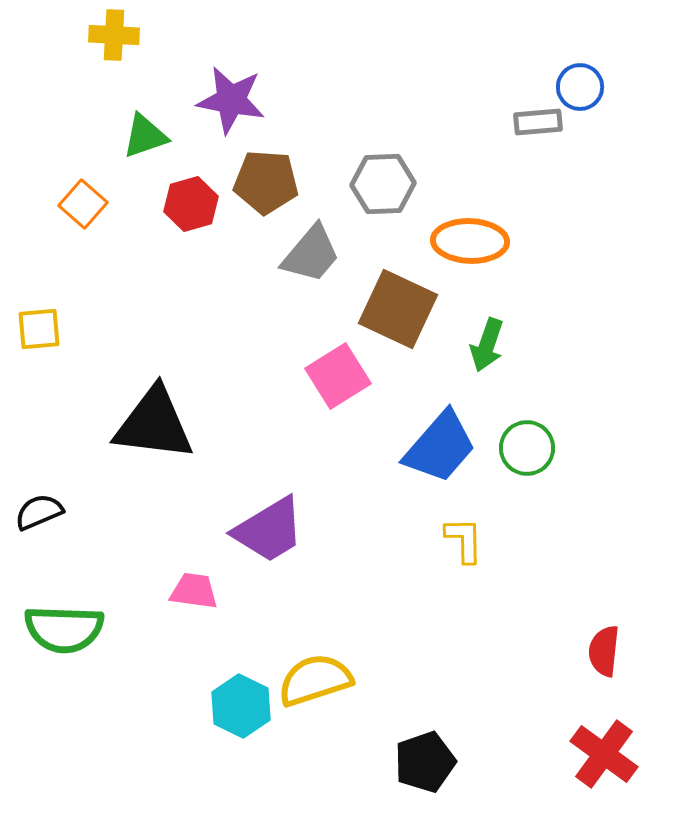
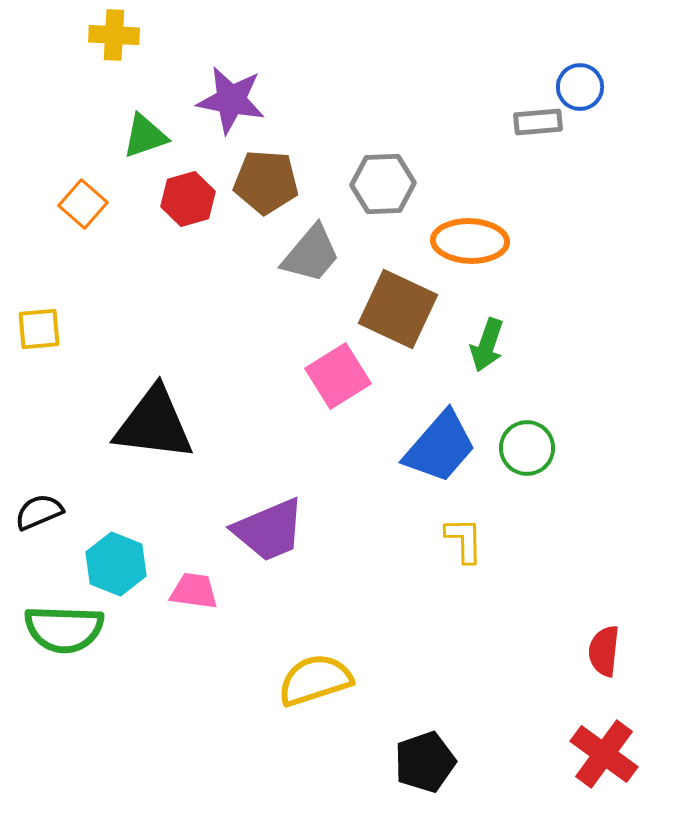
red hexagon: moved 3 px left, 5 px up
purple trapezoid: rotated 8 degrees clockwise
cyan hexagon: moved 125 px left, 142 px up; rotated 4 degrees counterclockwise
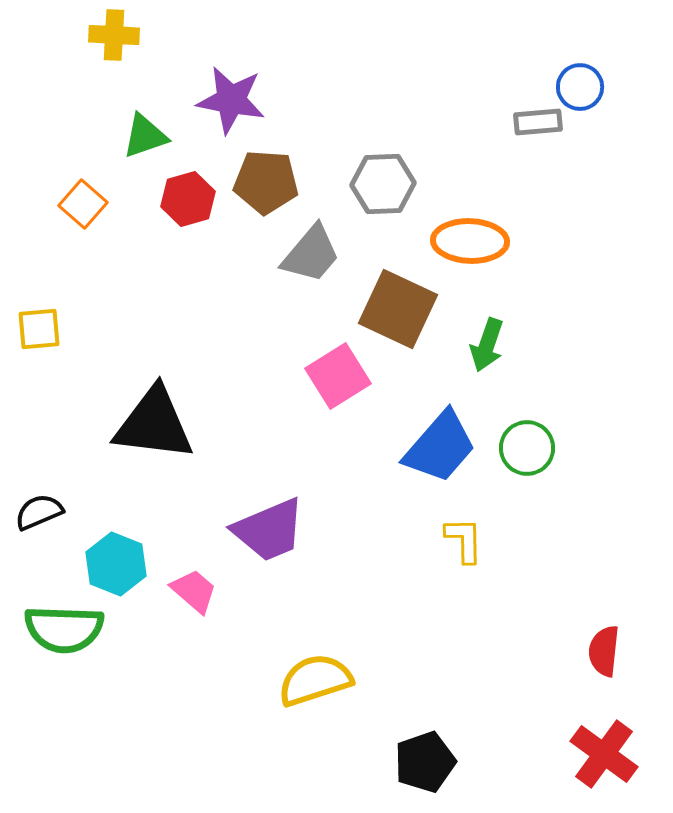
pink trapezoid: rotated 33 degrees clockwise
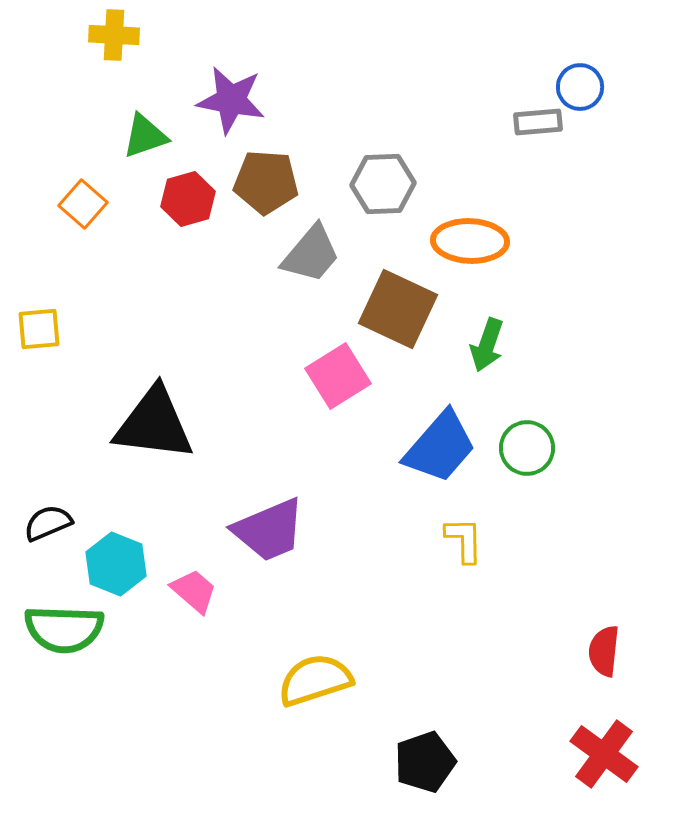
black semicircle: moved 9 px right, 11 px down
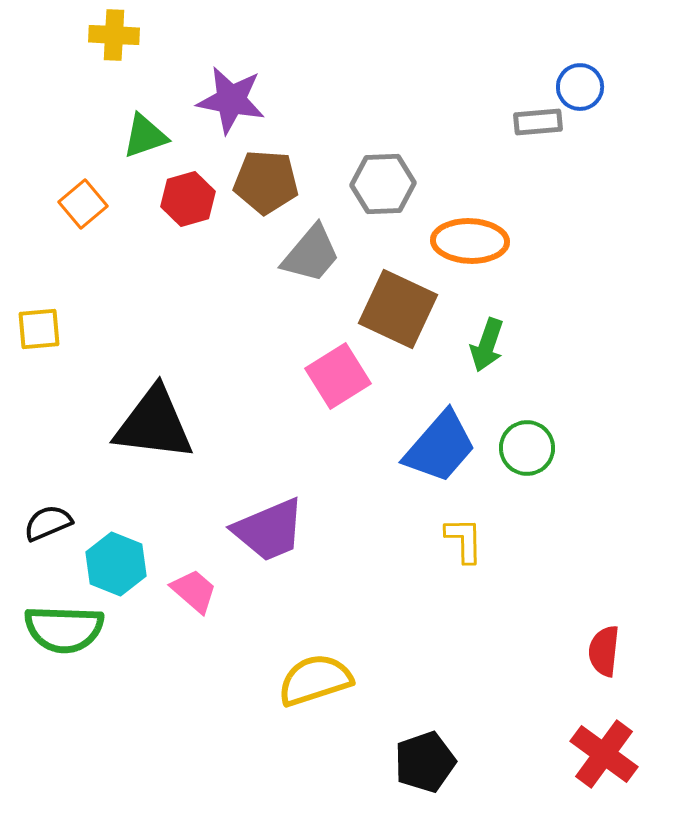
orange square: rotated 9 degrees clockwise
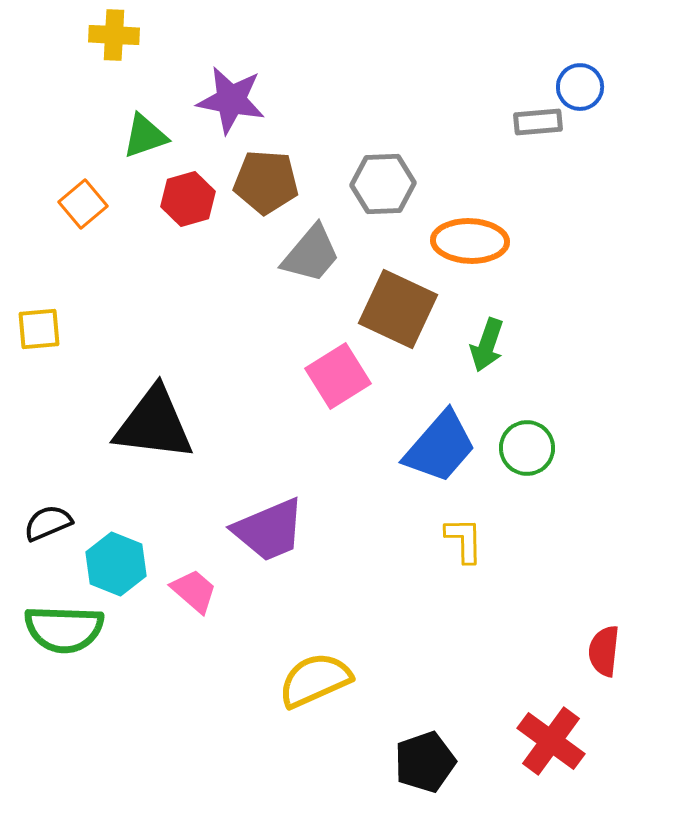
yellow semicircle: rotated 6 degrees counterclockwise
red cross: moved 53 px left, 13 px up
